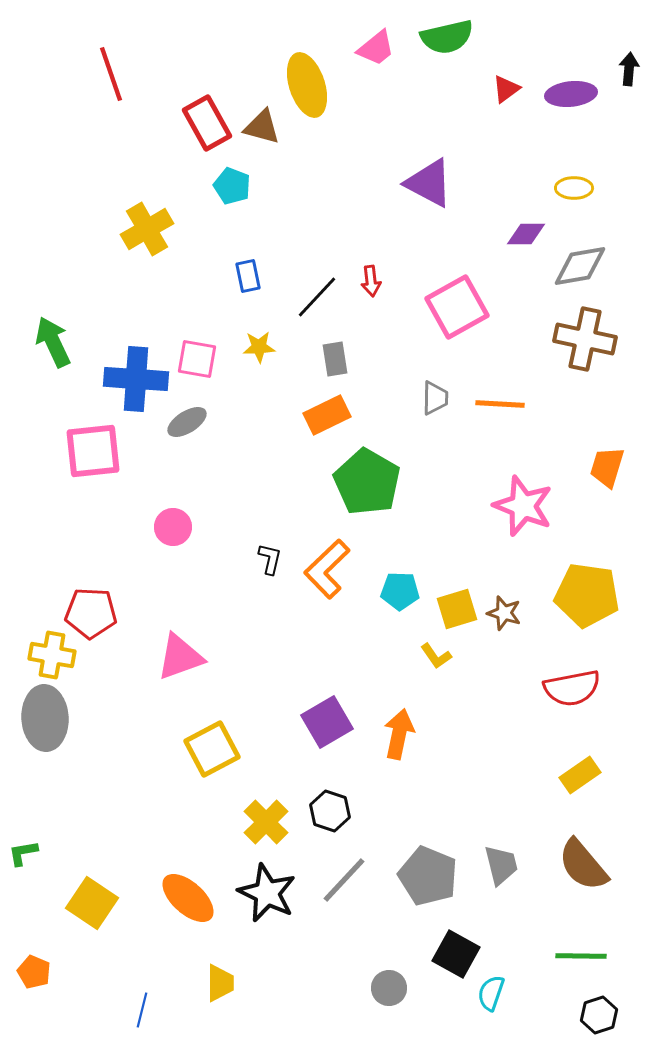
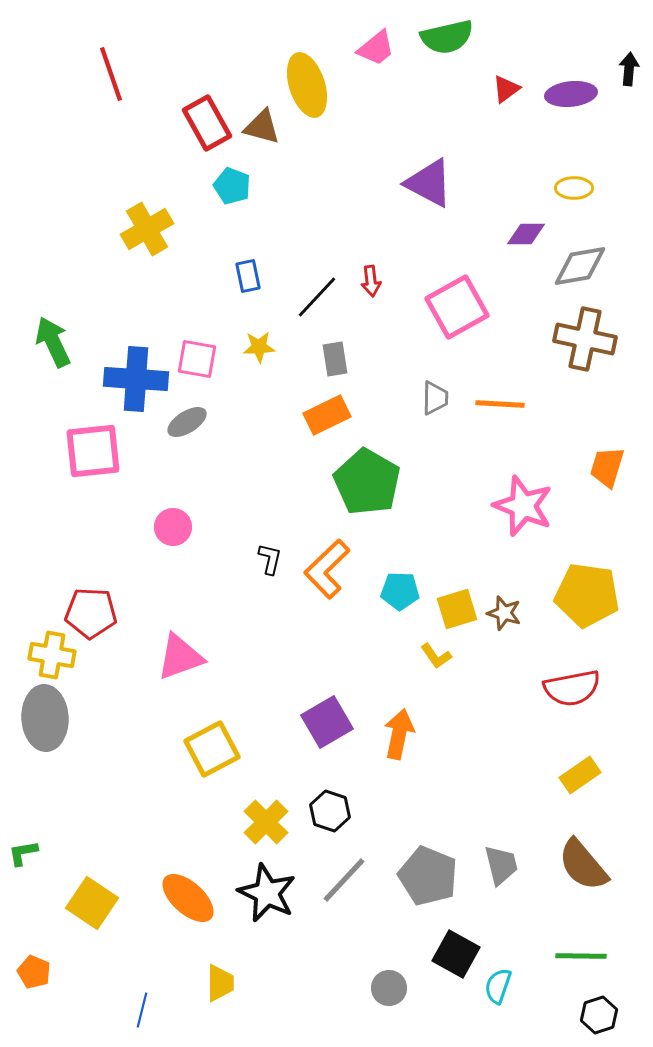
cyan semicircle at (491, 993): moved 7 px right, 7 px up
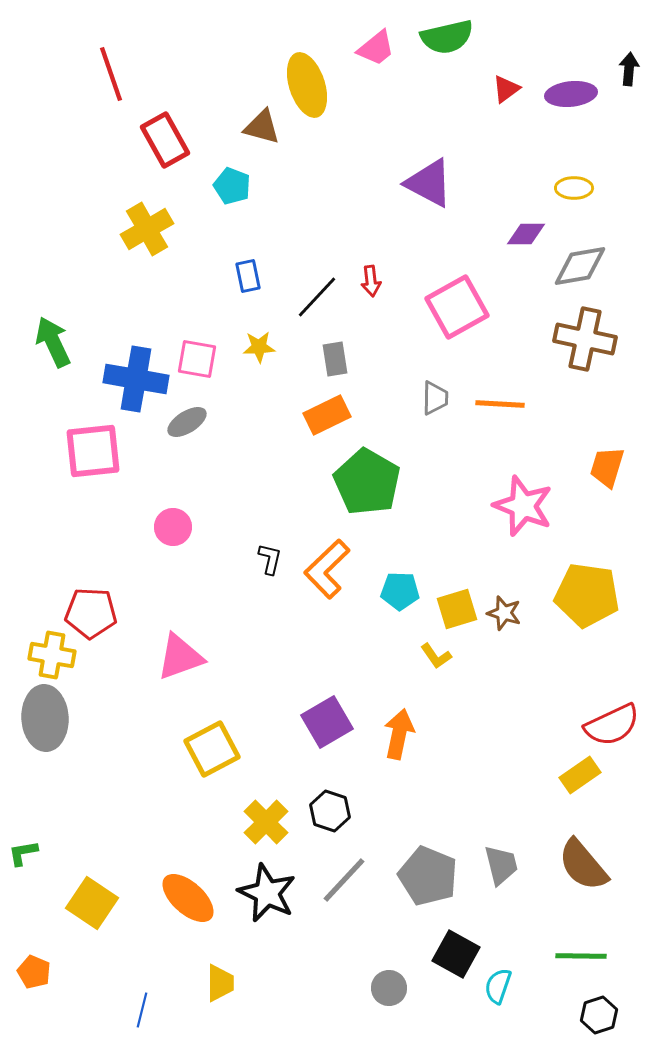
red rectangle at (207, 123): moved 42 px left, 17 px down
blue cross at (136, 379): rotated 6 degrees clockwise
red semicircle at (572, 688): moved 40 px right, 37 px down; rotated 14 degrees counterclockwise
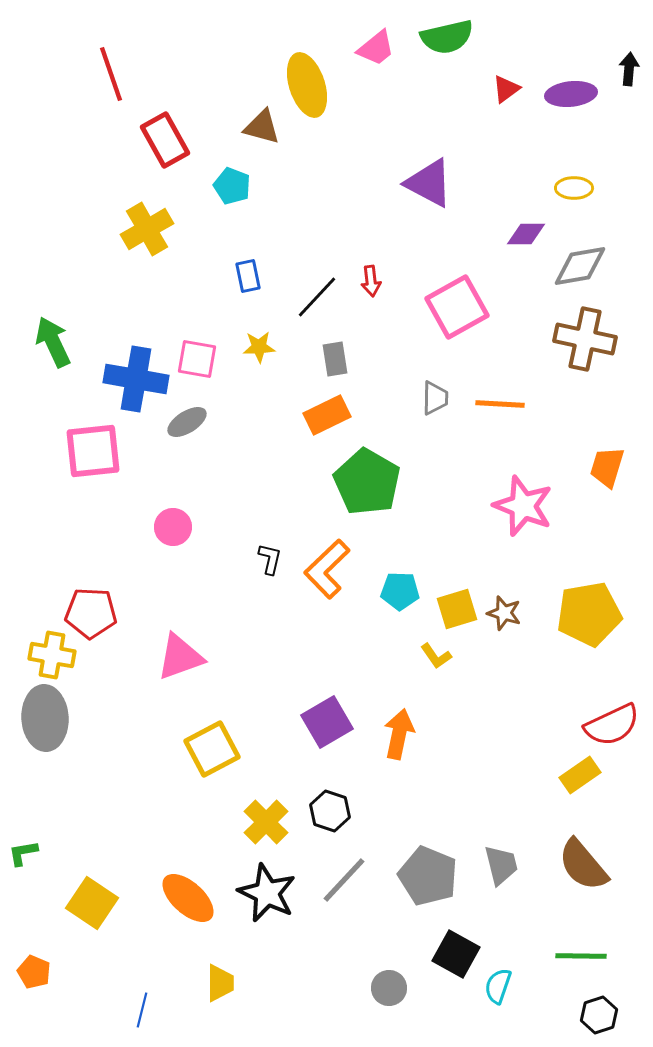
yellow pentagon at (587, 595): moved 2 px right, 19 px down; rotated 18 degrees counterclockwise
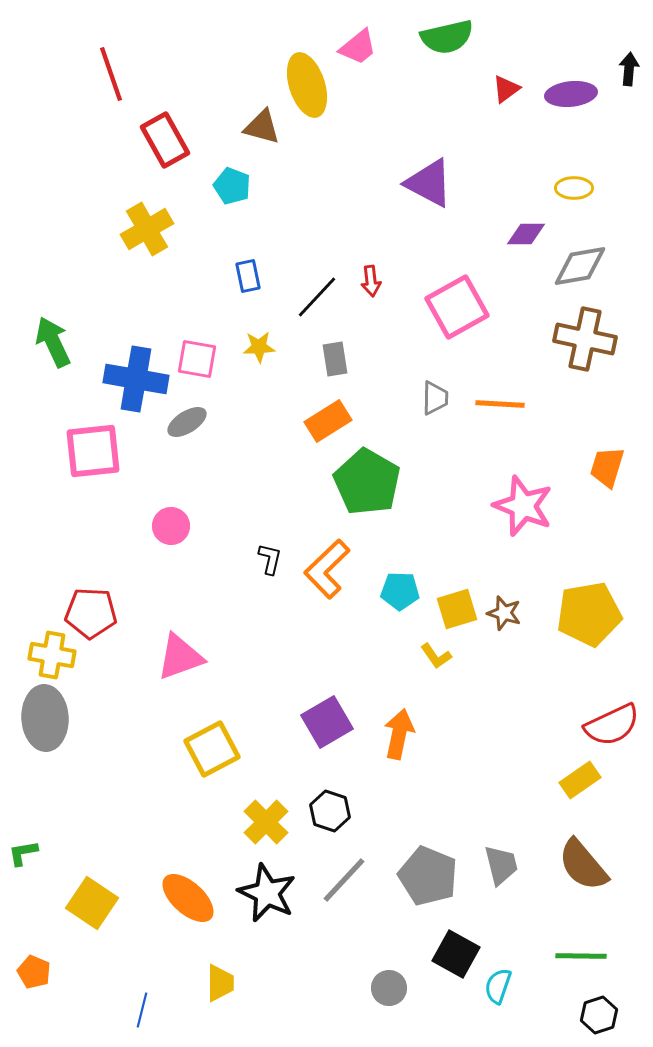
pink trapezoid at (376, 48): moved 18 px left, 1 px up
orange rectangle at (327, 415): moved 1 px right, 6 px down; rotated 6 degrees counterclockwise
pink circle at (173, 527): moved 2 px left, 1 px up
yellow rectangle at (580, 775): moved 5 px down
